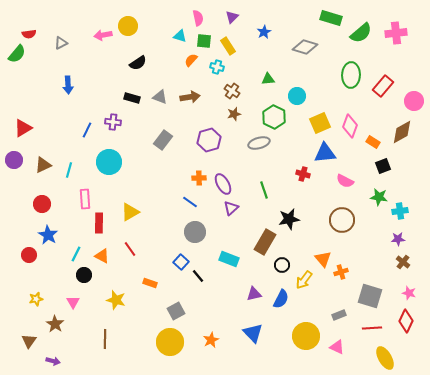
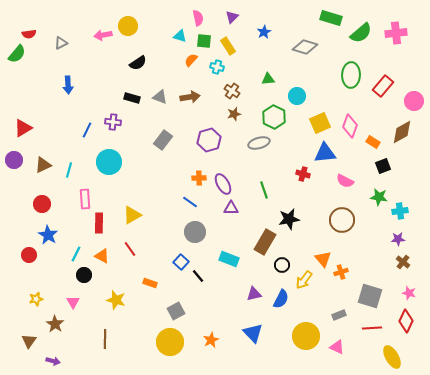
purple triangle at (231, 208): rotated 42 degrees clockwise
yellow triangle at (130, 212): moved 2 px right, 3 px down
yellow ellipse at (385, 358): moved 7 px right, 1 px up
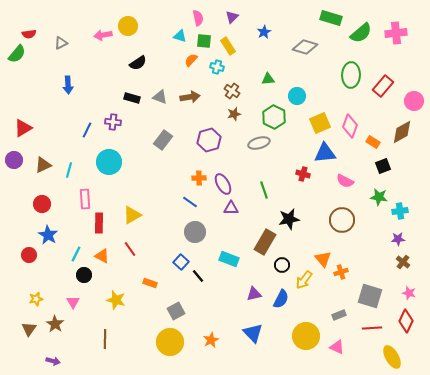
brown triangle at (29, 341): moved 12 px up
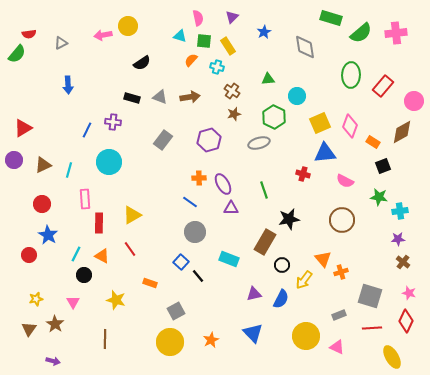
gray diamond at (305, 47): rotated 65 degrees clockwise
black semicircle at (138, 63): moved 4 px right
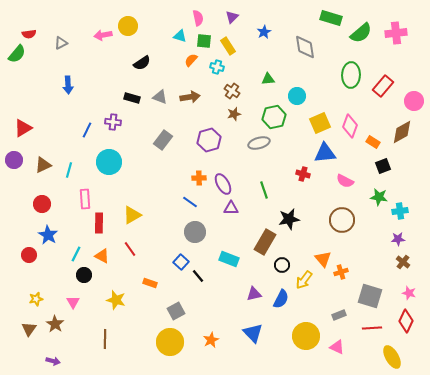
green hexagon at (274, 117): rotated 20 degrees clockwise
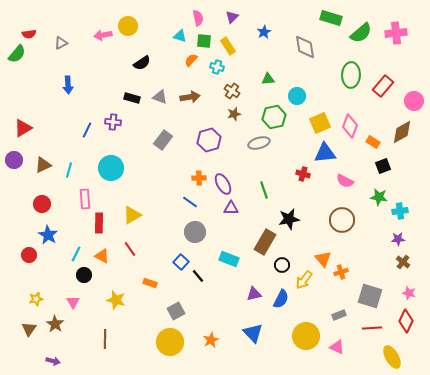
cyan circle at (109, 162): moved 2 px right, 6 px down
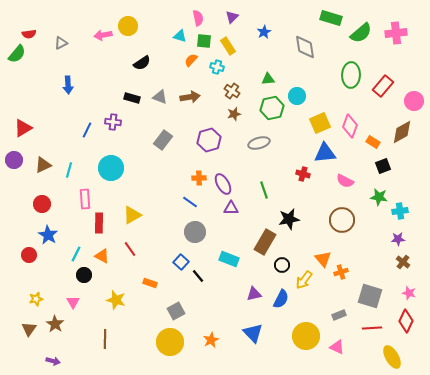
green hexagon at (274, 117): moved 2 px left, 9 px up
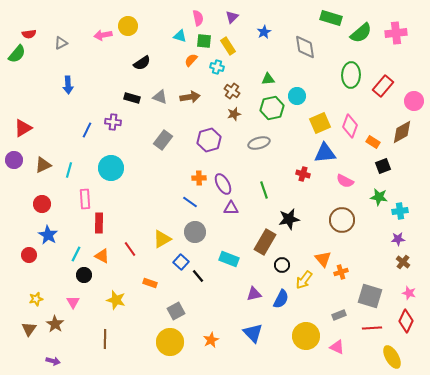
yellow triangle at (132, 215): moved 30 px right, 24 px down
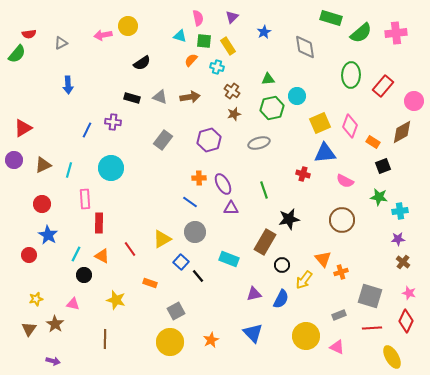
pink triangle at (73, 302): moved 2 px down; rotated 48 degrees counterclockwise
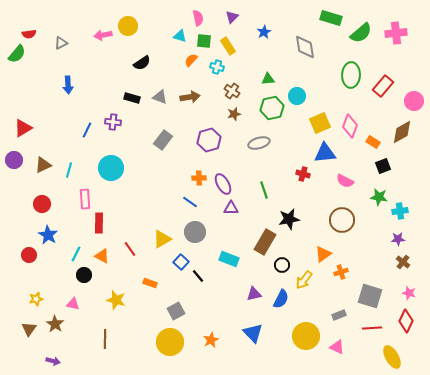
orange triangle at (323, 259): moved 5 px up; rotated 36 degrees clockwise
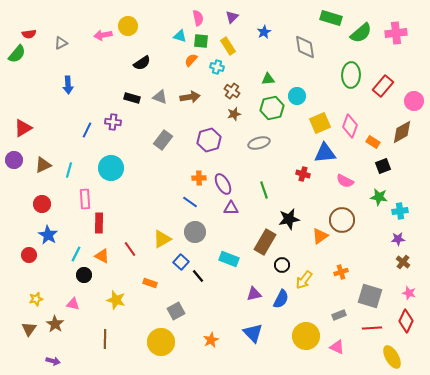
green square at (204, 41): moved 3 px left
orange triangle at (323, 254): moved 3 px left, 18 px up
yellow circle at (170, 342): moved 9 px left
